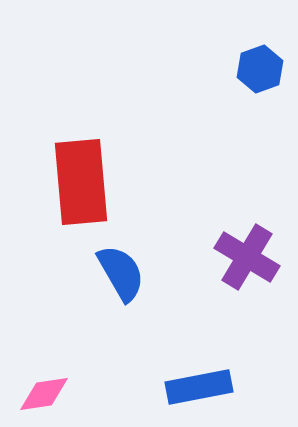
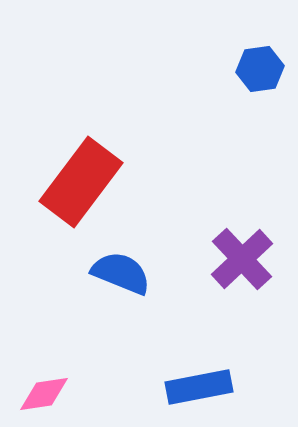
blue hexagon: rotated 12 degrees clockwise
red rectangle: rotated 42 degrees clockwise
purple cross: moved 5 px left, 2 px down; rotated 16 degrees clockwise
blue semicircle: rotated 38 degrees counterclockwise
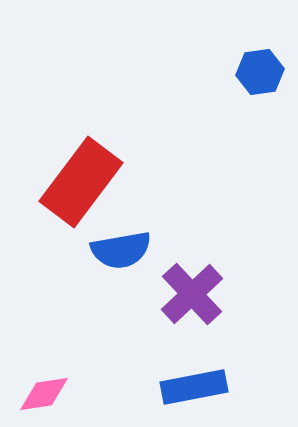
blue hexagon: moved 3 px down
purple cross: moved 50 px left, 35 px down
blue semicircle: moved 23 px up; rotated 148 degrees clockwise
blue rectangle: moved 5 px left
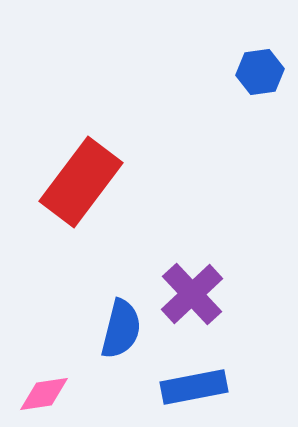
blue semicircle: moved 79 px down; rotated 66 degrees counterclockwise
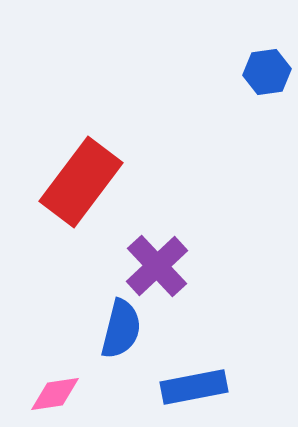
blue hexagon: moved 7 px right
purple cross: moved 35 px left, 28 px up
pink diamond: moved 11 px right
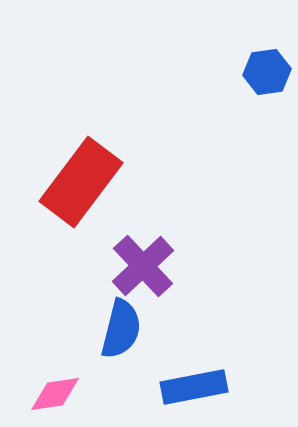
purple cross: moved 14 px left
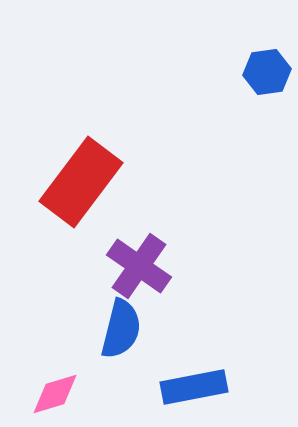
purple cross: moved 4 px left; rotated 12 degrees counterclockwise
pink diamond: rotated 8 degrees counterclockwise
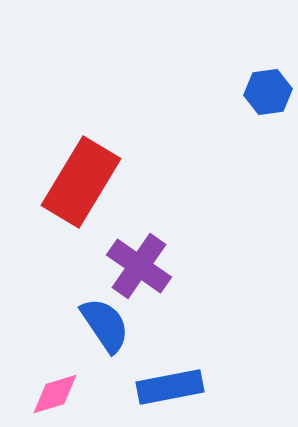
blue hexagon: moved 1 px right, 20 px down
red rectangle: rotated 6 degrees counterclockwise
blue semicircle: moved 16 px left, 4 px up; rotated 48 degrees counterclockwise
blue rectangle: moved 24 px left
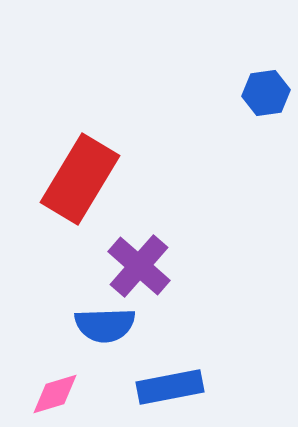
blue hexagon: moved 2 px left, 1 px down
red rectangle: moved 1 px left, 3 px up
purple cross: rotated 6 degrees clockwise
blue semicircle: rotated 122 degrees clockwise
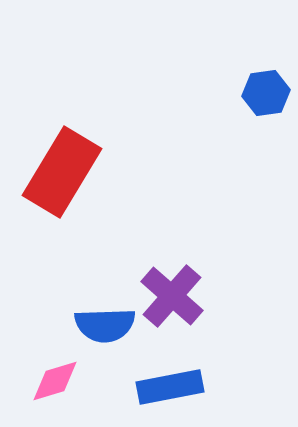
red rectangle: moved 18 px left, 7 px up
purple cross: moved 33 px right, 30 px down
pink diamond: moved 13 px up
